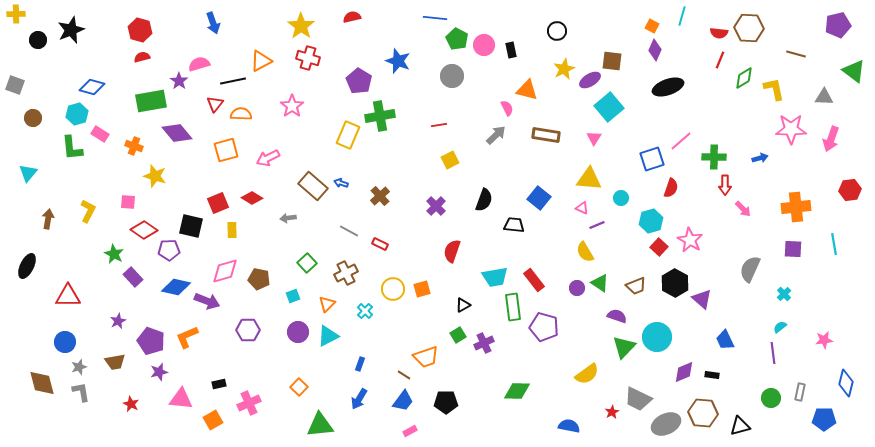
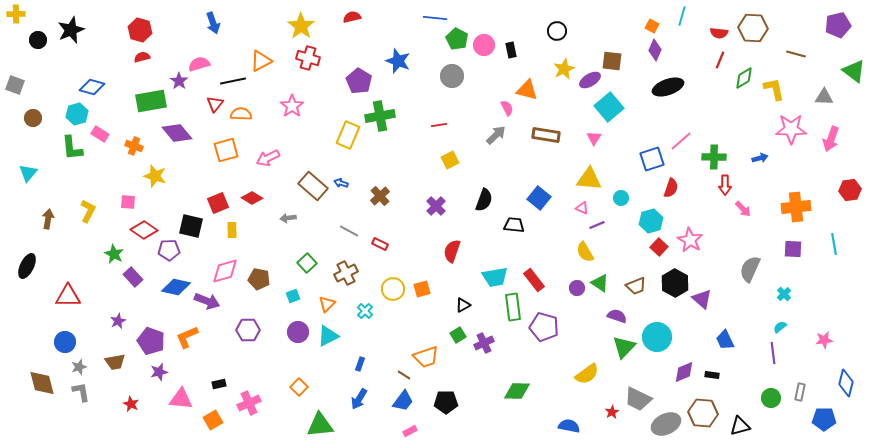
brown hexagon at (749, 28): moved 4 px right
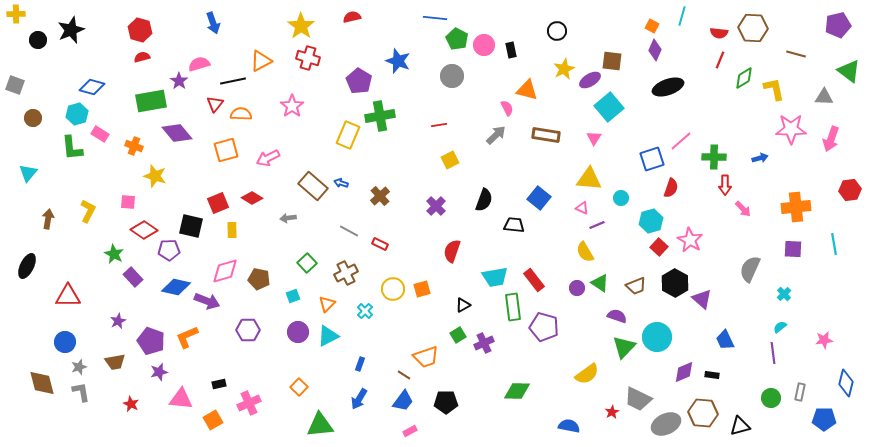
green triangle at (854, 71): moved 5 px left
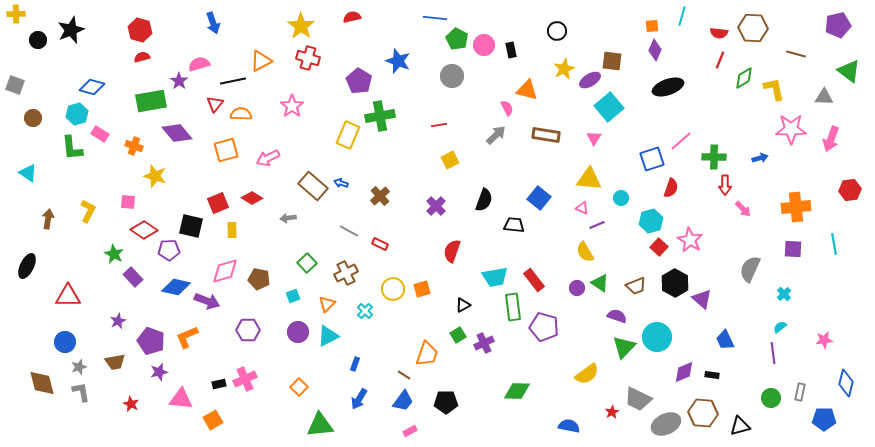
orange square at (652, 26): rotated 32 degrees counterclockwise
cyan triangle at (28, 173): rotated 36 degrees counterclockwise
orange trapezoid at (426, 357): moved 1 px right, 3 px up; rotated 52 degrees counterclockwise
blue rectangle at (360, 364): moved 5 px left
pink cross at (249, 403): moved 4 px left, 24 px up
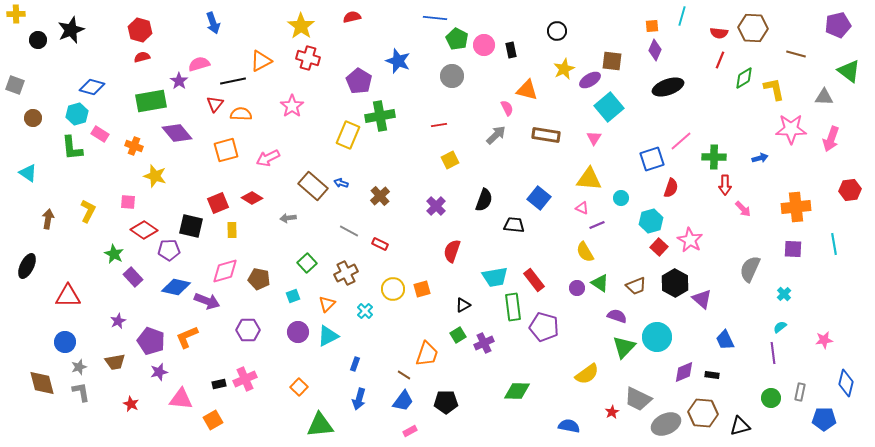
blue arrow at (359, 399): rotated 15 degrees counterclockwise
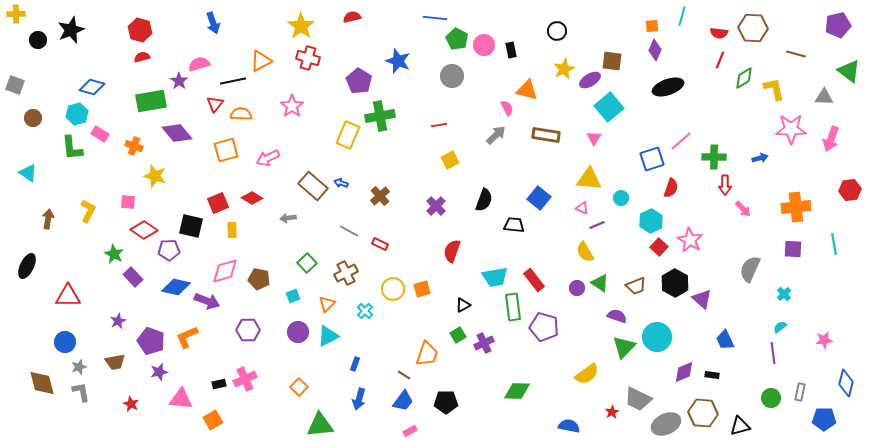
cyan hexagon at (651, 221): rotated 10 degrees counterclockwise
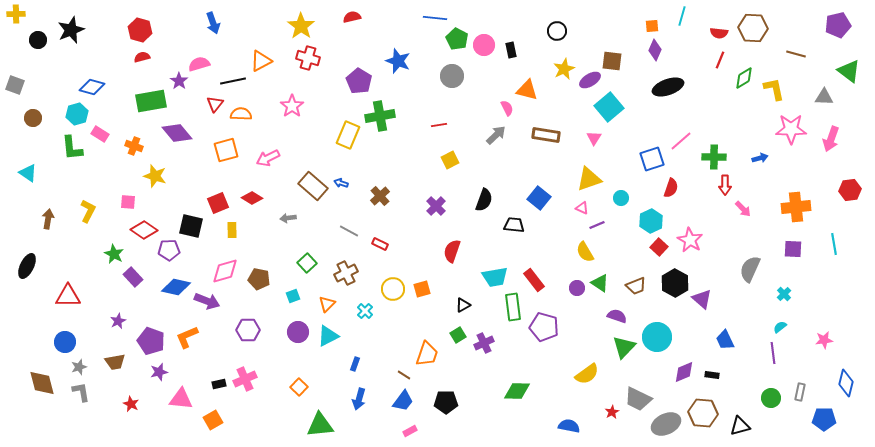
yellow triangle at (589, 179): rotated 24 degrees counterclockwise
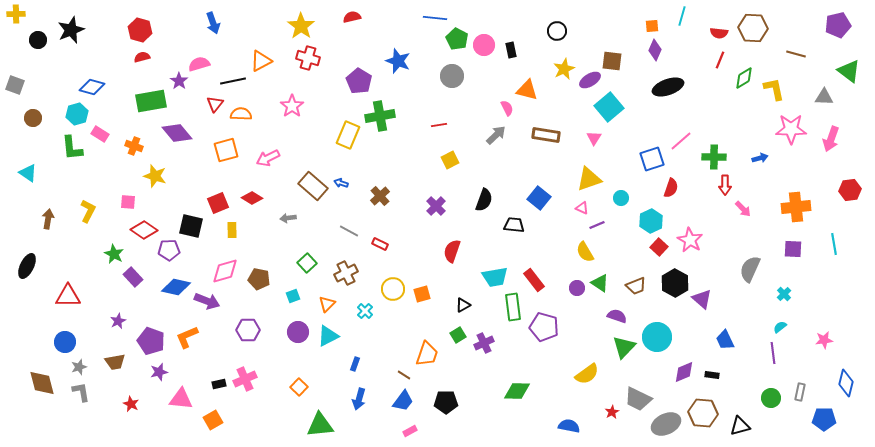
orange square at (422, 289): moved 5 px down
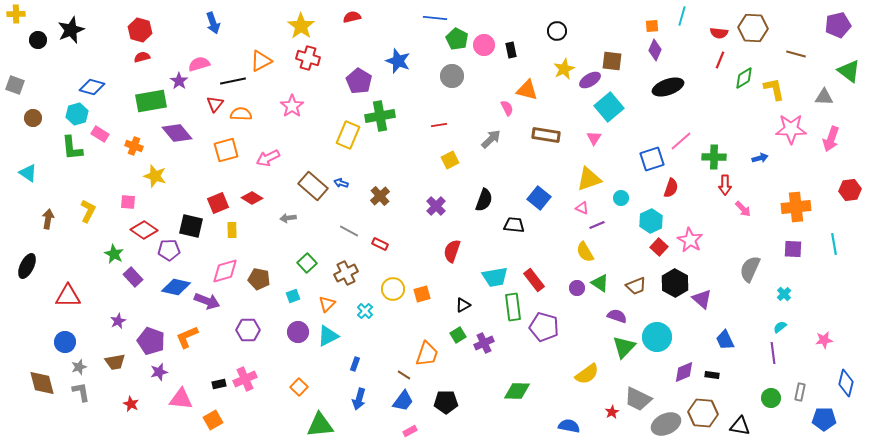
gray arrow at (496, 135): moved 5 px left, 4 px down
black triangle at (740, 426): rotated 25 degrees clockwise
